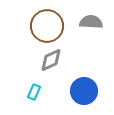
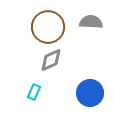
brown circle: moved 1 px right, 1 px down
blue circle: moved 6 px right, 2 px down
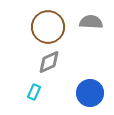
gray diamond: moved 2 px left, 2 px down
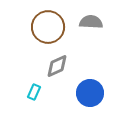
gray diamond: moved 8 px right, 4 px down
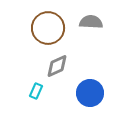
brown circle: moved 1 px down
cyan rectangle: moved 2 px right, 1 px up
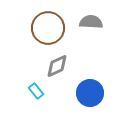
cyan rectangle: rotated 63 degrees counterclockwise
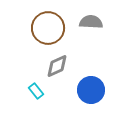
blue circle: moved 1 px right, 3 px up
